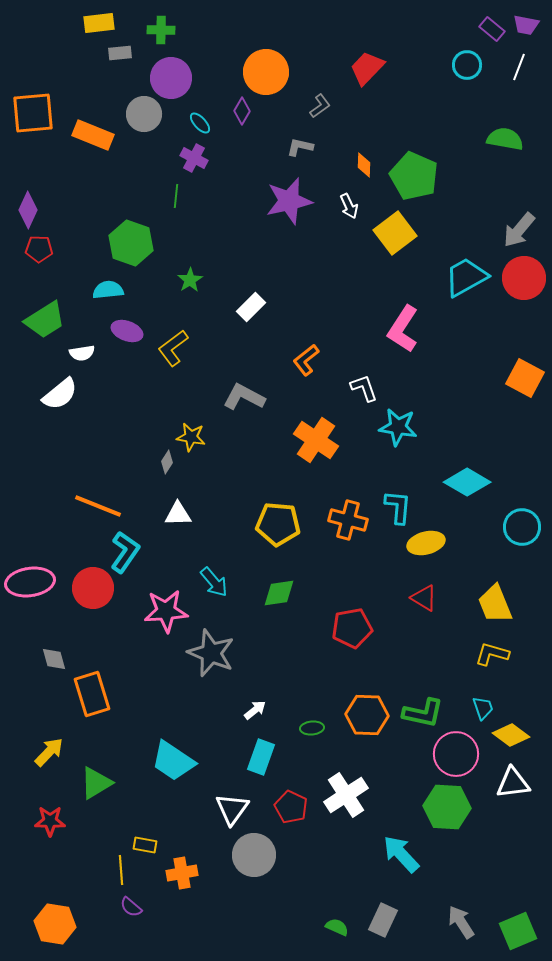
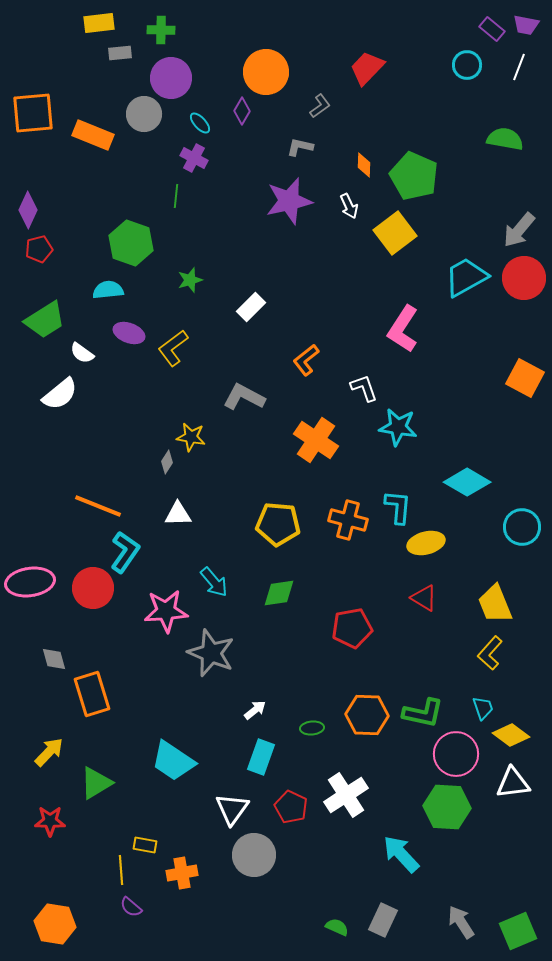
red pentagon at (39, 249): rotated 16 degrees counterclockwise
green star at (190, 280): rotated 15 degrees clockwise
purple ellipse at (127, 331): moved 2 px right, 2 px down
white semicircle at (82, 353): rotated 45 degrees clockwise
yellow L-shape at (492, 654): moved 2 px left, 1 px up; rotated 64 degrees counterclockwise
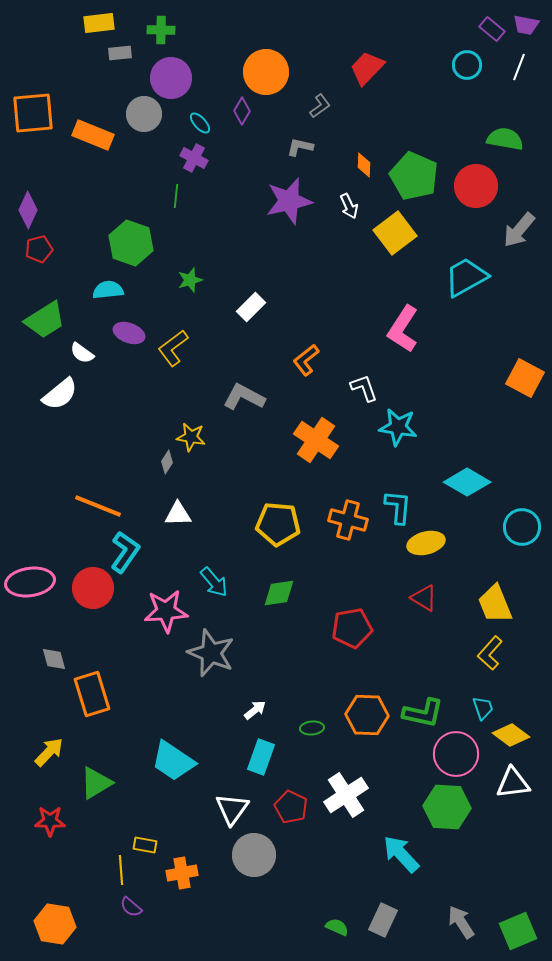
red circle at (524, 278): moved 48 px left, 92 px up
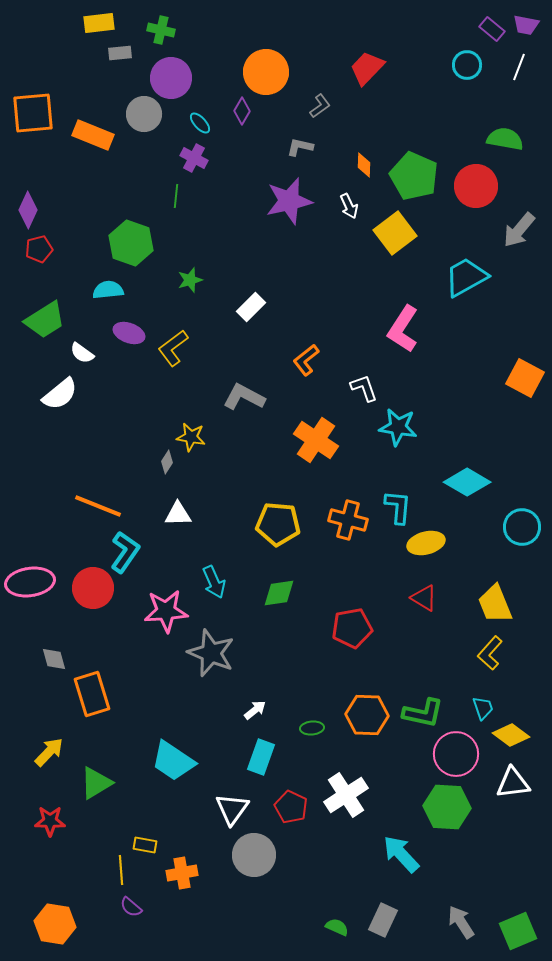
green cross at (161, 30): rotated 12 degrees clockwise
cyan arrow at (214, 582): rotated 16 degrees clockwise
